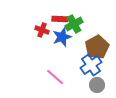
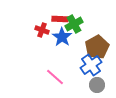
blue star: rotated 18 degrees counterclockwise
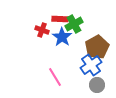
pink line: rotated 18 degrees clockwise
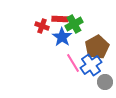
red cross: moved 4 px up
pink line: moved 18 px right, 14 px up
gray circle: moved 8 px right, 3 px up
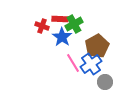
brown pentagon: moved 1 px up
blue cross: moved 1 px up
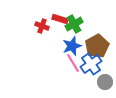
red rectangle: rotated 14 degrees clockwise
blue star: moved 10 px right, 9 px down; rotated 18 degrees clockwise
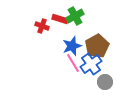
green cross: moved 1 px right, 8 px up
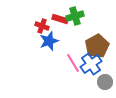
green cross: rotated 12 degrees clockwise
blue star: moved 23 px left, 5 px up
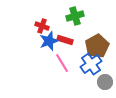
red rectangle: moved 5 px right, 21 px down
pink line: moved 11 px left
